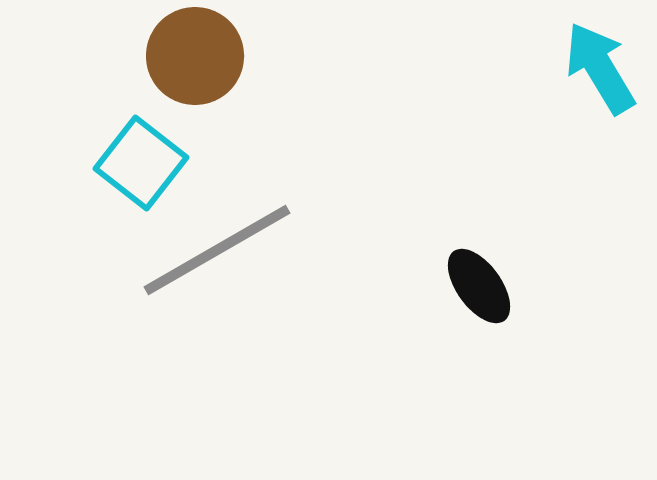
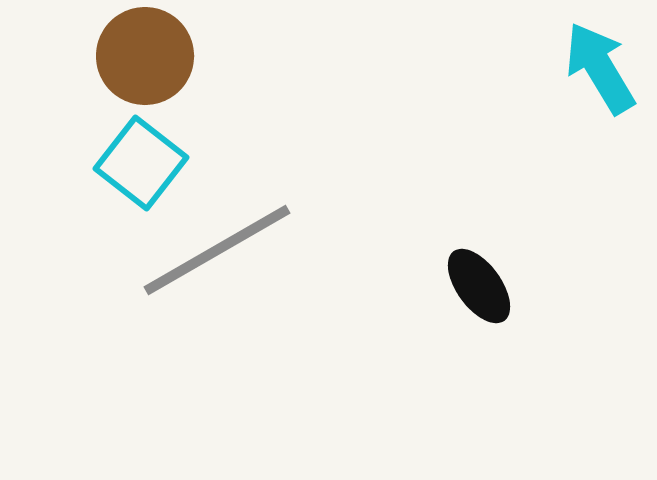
brown circle: moved 50 px left
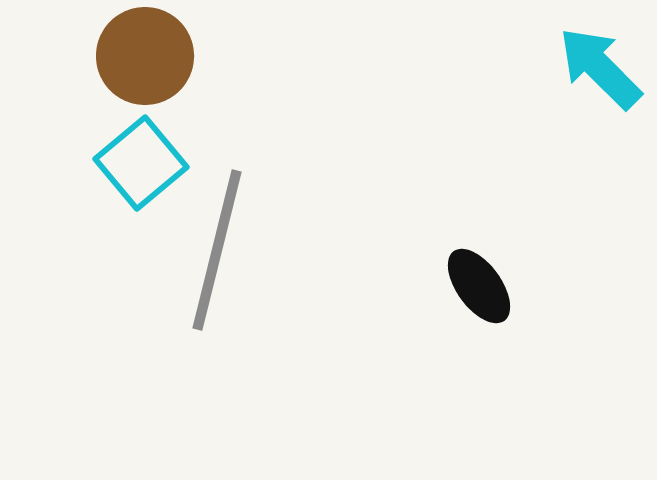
cyan arrow: rotated 14 degrees counterclockwise
cyan square: rotated 12 degrees clockwise
gray line: rotated 46 degrees counterclockwise
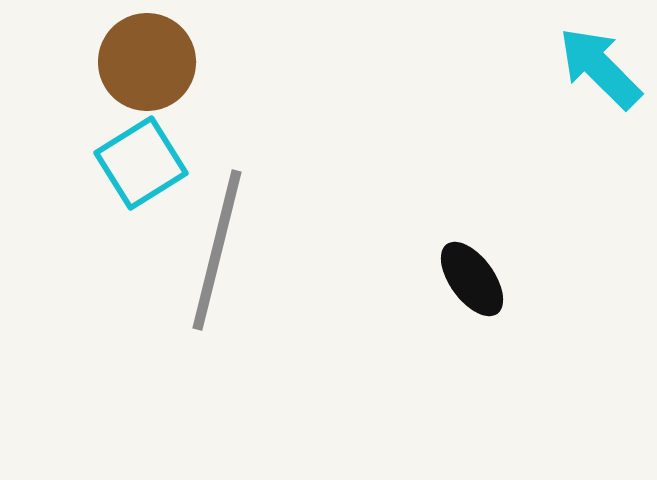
brown circle: moved 2 px right, 6 px down
cyan square: rotated 8 degrees clockwise
black ellipse: moved 7 px left, 7 px up
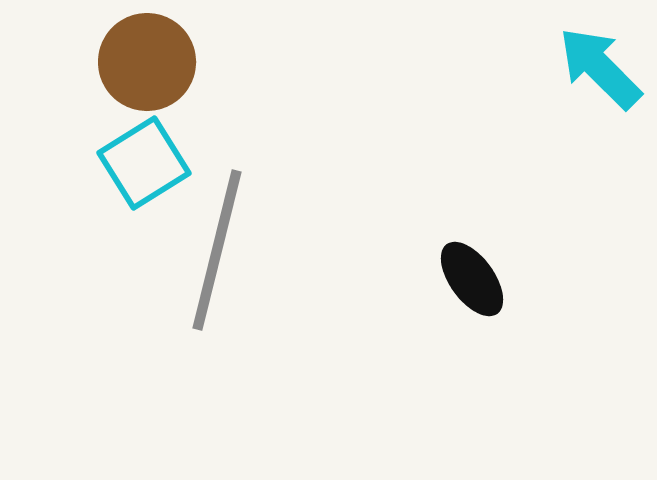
cyan square: moved 3 px right
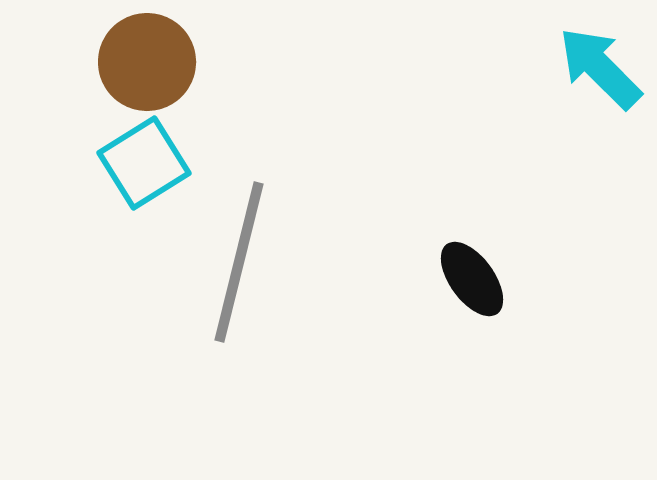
gray line: moved 22 px right, 12 px down
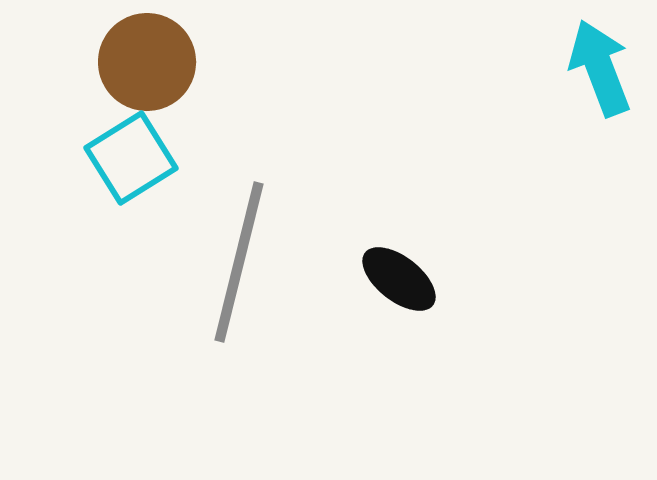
cyan arrow: rotated 24 degrees clockwise
cyan square: moved 13 px left, 5 px up
black ellipse: moved 73 px left; rotated 16 degrees counterclockwise
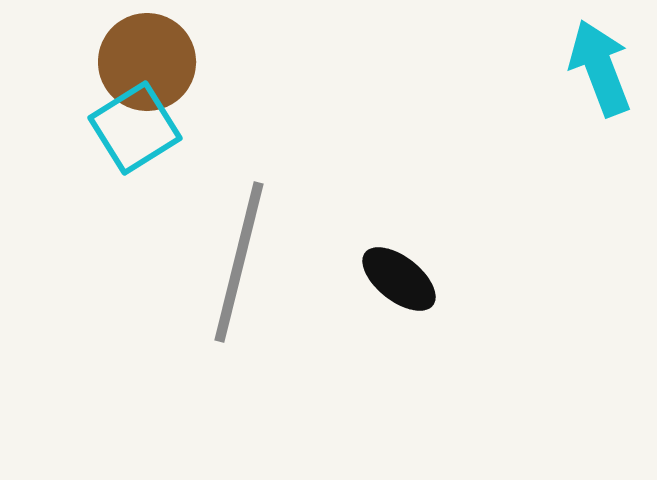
cyan square: moved 4 px right, 30 px up
